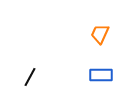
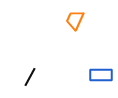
orange trapezoid: moved 25 px left, 14 px up
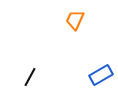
blue rectangle: rotated 30 degrees counterclockwise
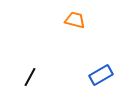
orange trapezoid: rotated 80 degrees clockwise
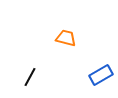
orange trapezoid: moved 9 px left, 18 px down
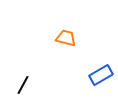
black line: moved 7 px left, 8 px down
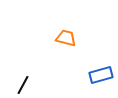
blue rectangle: rotated 15 degrees clockwise
